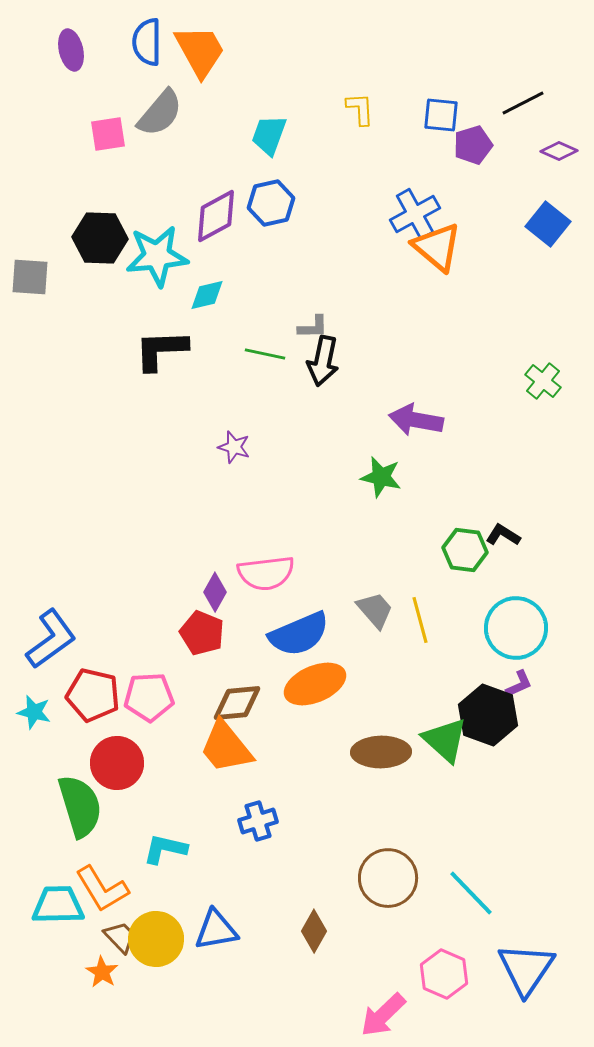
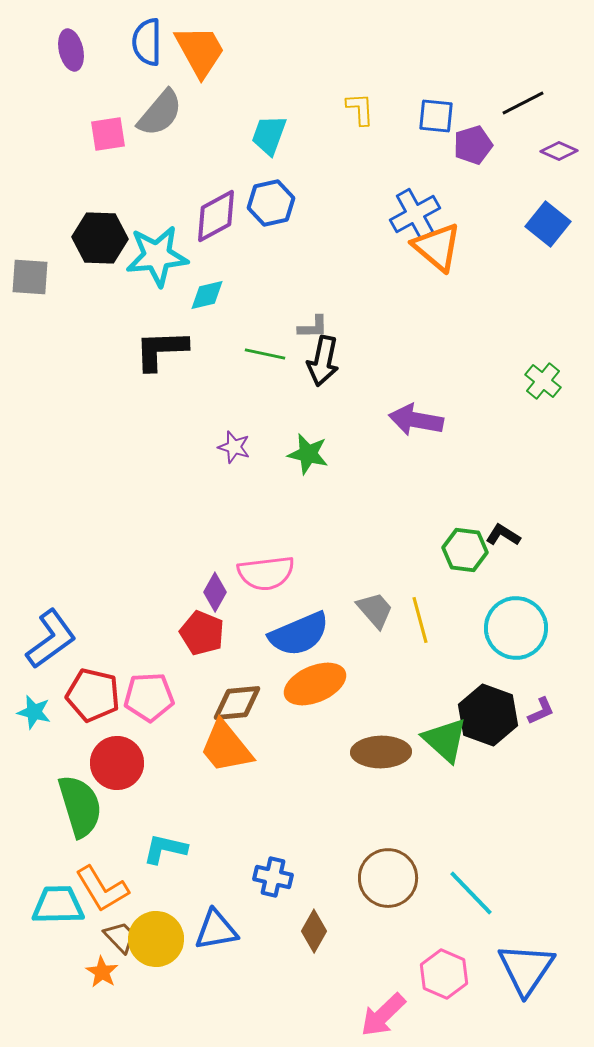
blue square at (441, 115): moved 5 px left, 1 px down
green star at (381, 477): moved 73 px left, 23 px up
purple L-shape at (519, 684): moved 22 px right, 27 px down
blue cross at (258, 821): moved 15 px right, 56 px down; rotated 30 degrees clockwise
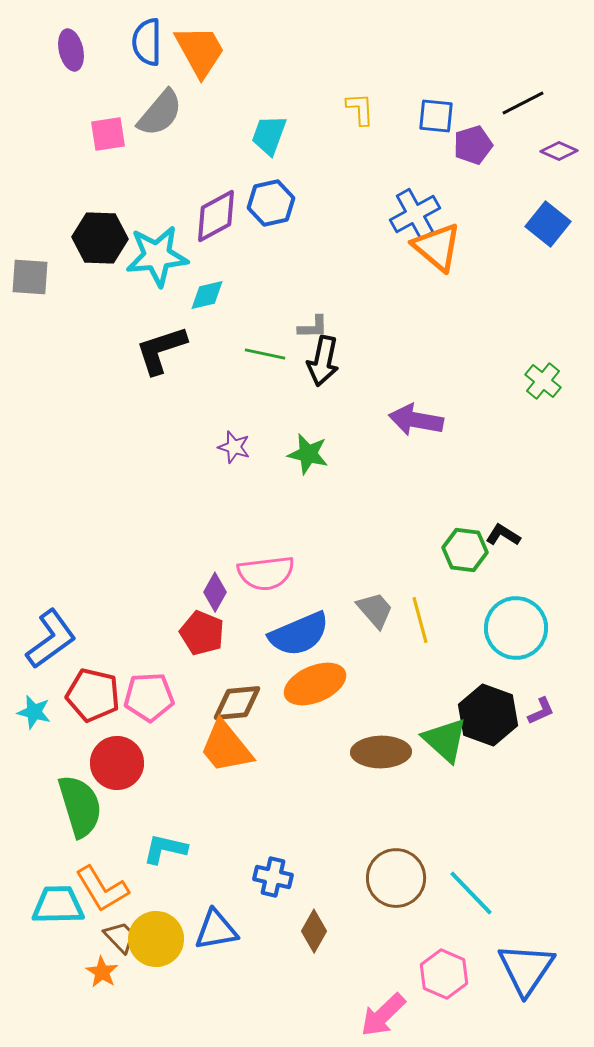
black L-shape at (161, 350): rotated 16 degrees counterclockwise
brown circle at (388, 878): moved 8 px right
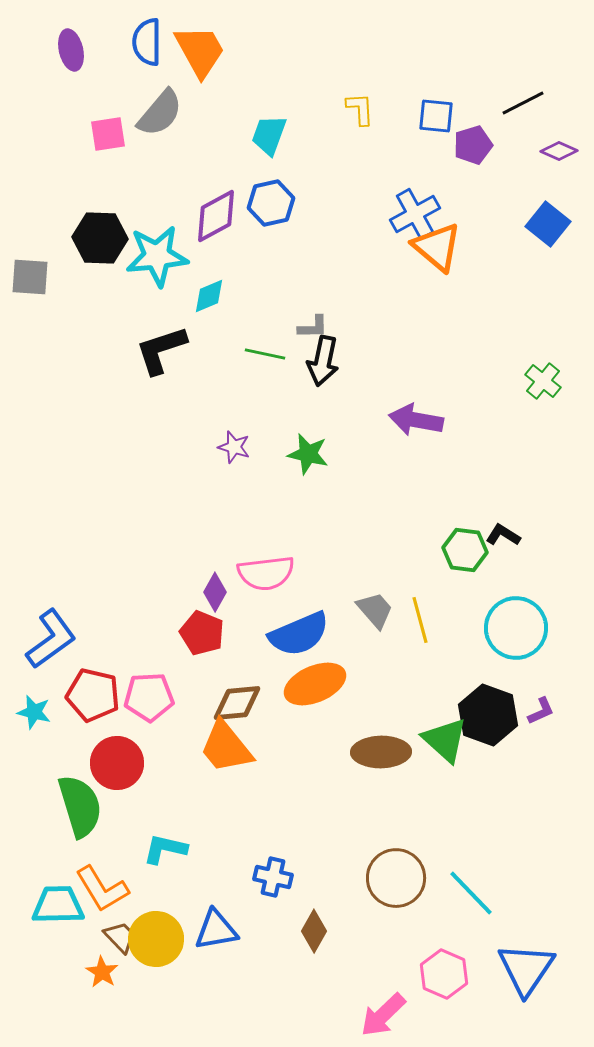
cyan diamond at (207, 295): moved 2 px right, 1 px down; rotated 9 degrees counterclockwise
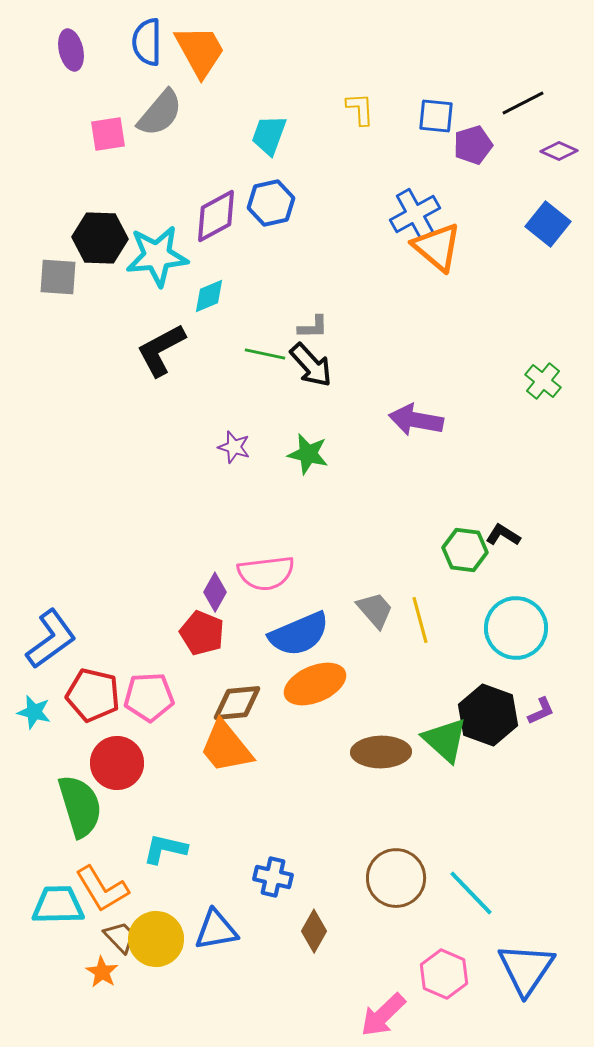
gray square at (30, 277): moved 28 px right
black L-shape at (161, 350): rotated 10 degrees counterclockwise
black arrow at (323, 361): moved 12 px left, 4 px down; rotated 54 degrees counterclockwise
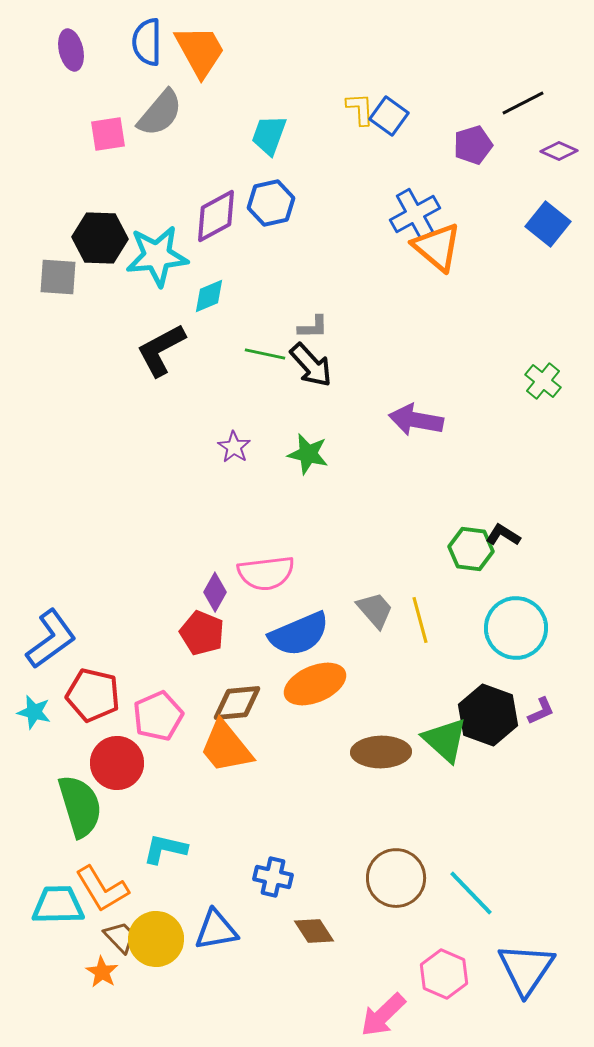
blue square at (436, 116): moved 47 px left; rotated 30 degrees clockwise
purple star at (234, 447): rotated 16 degrees clockwise
green hexagon at (465, 550): moved 6 px right, 1 px up
pink pentagon at (149, 697): moved 9 px right, 19 px down; rotated 21 degrees counterclockwise
brown diamond at (314, 931): rotated 63 degrees counterclockwise
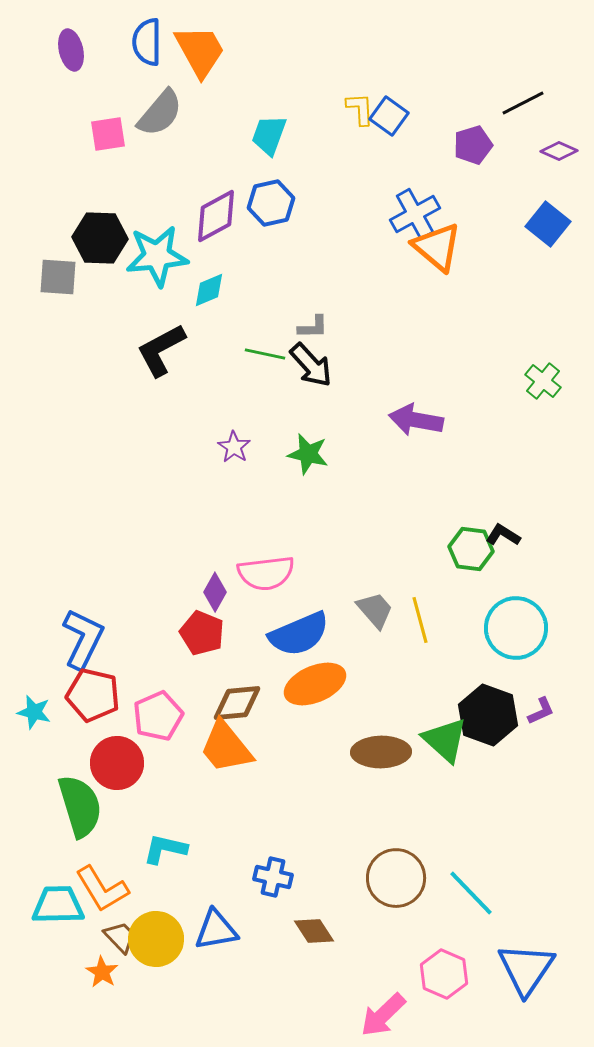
cyan diamond at (209, 296): moved 6 px up
blue L-shape at (51, 639): moved 32 px right; rotated 28 degrees counterclockwise
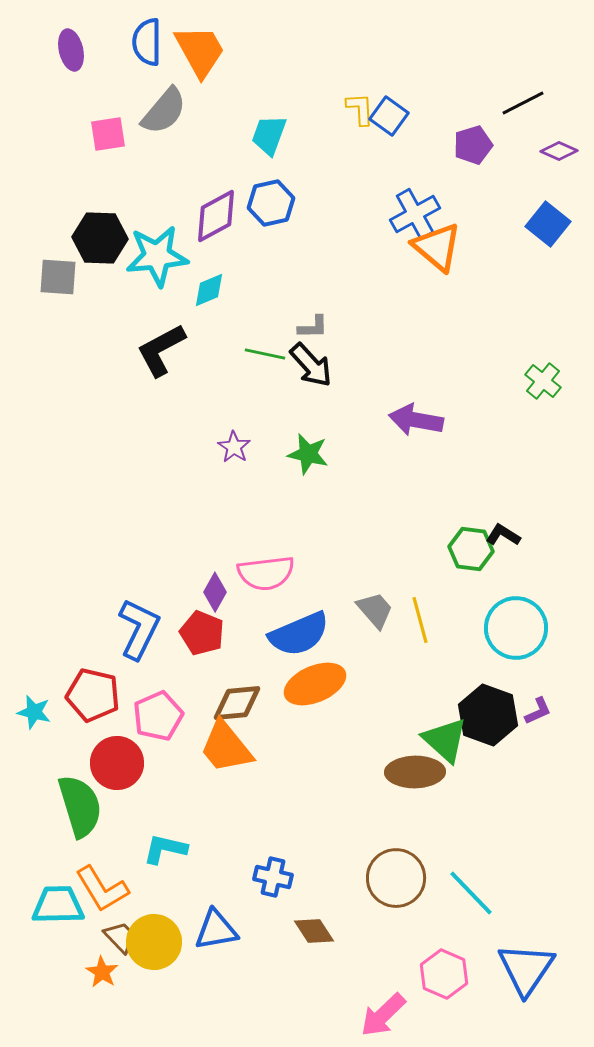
gray semicircle at (160, 113): moved 4 px right, 2 px up
blue L-shape at (83, 639): moved 56 px right, 10 px up
purple L-shape at (541, 711): moved 3 px left
brown ellipse at (381, 752): moved 34 px right, 20 px down
yellow circle at (156, 939): moved 2 px left, 3 px down
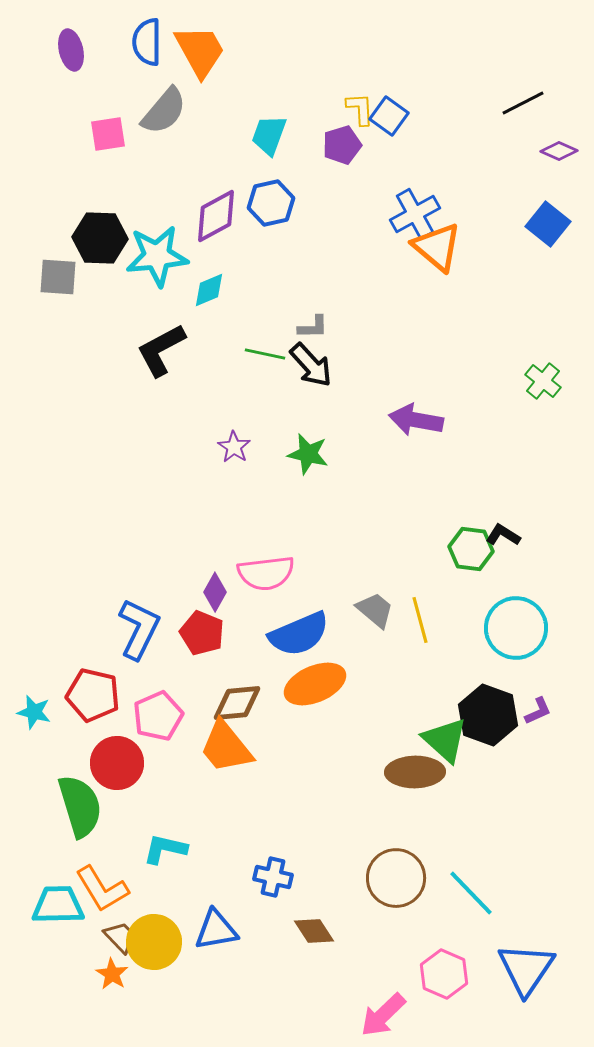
purple pentagon at (473, 145): moved 131 px left
gray trapezoid at (375, 610): rotated 9 degrees counterclockwise
orange star at (102, 972): moved 10 px right, 2 px down
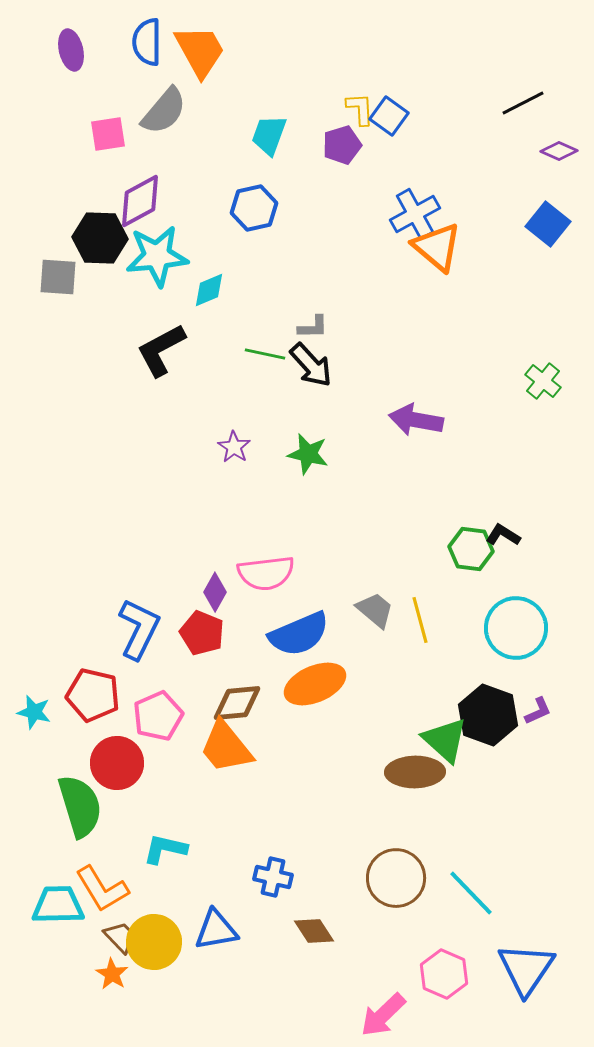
blue hexagon at (271, 203): moved 17 px left, 5 px down
purple diamond at (216, 216): moved 76 px left, 15 px up
